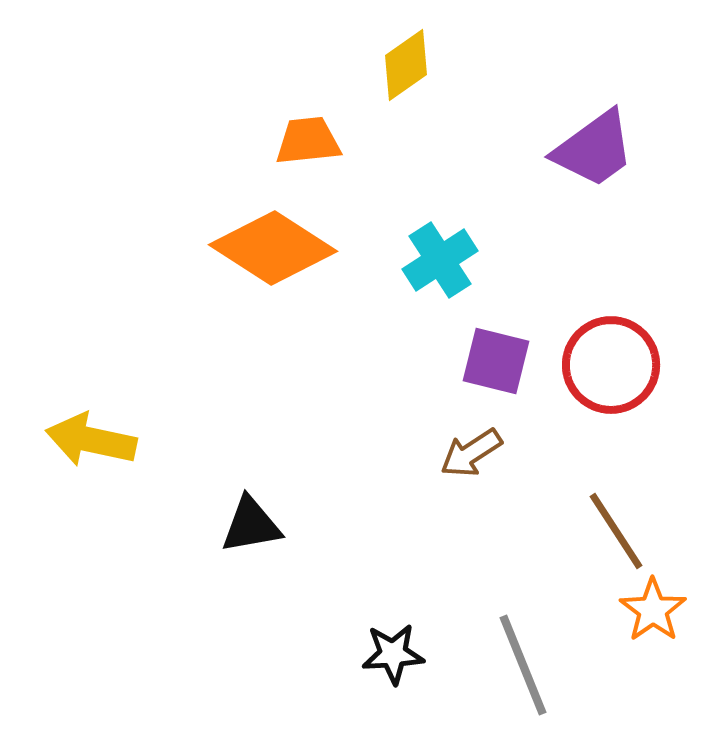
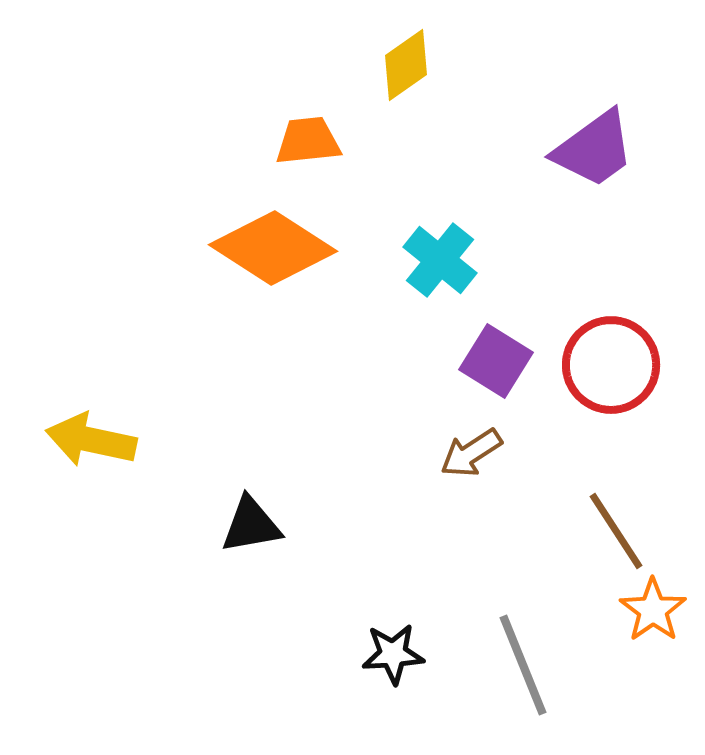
cyan cross: rotated 18 degrees counterclockwise
purple square: rotated 18 degrees clockwise
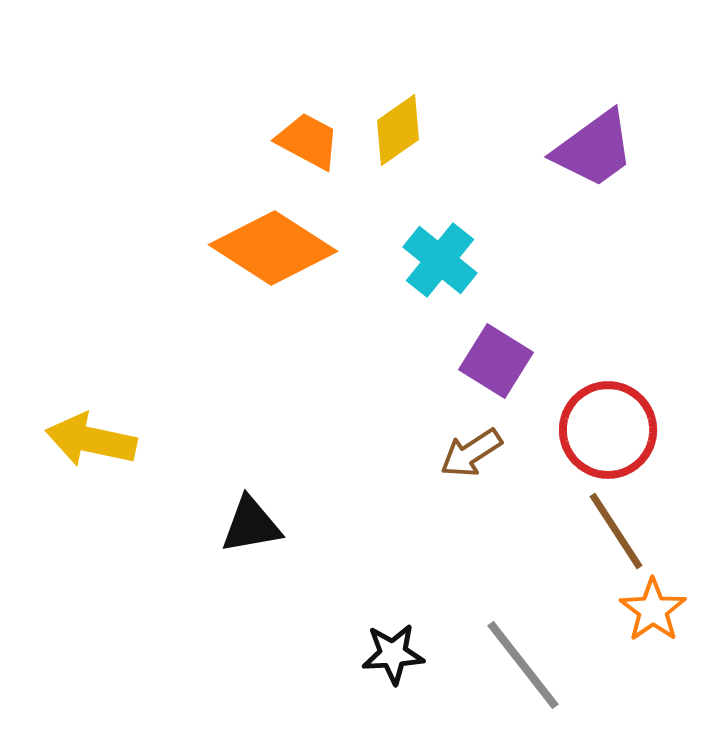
yellow diamond: moved 8 px left, 65 px down
orange trapezoid: rotated 34 degrees clockwise
red circle: moved 3 px left, 65 px down
gray line: rotated 16 degrees counterclockwise
